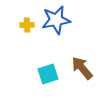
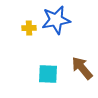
yellow cross: moved 2 px right, 3 px down
cyan square: rotated 20 degrees clockwise
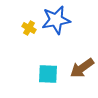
yellow cross: rotated 32 degrees clockwise
brown arrow: rotated 85 degrees counterclockwise
